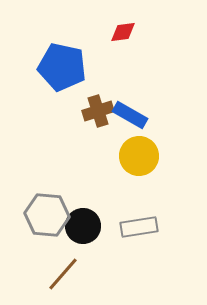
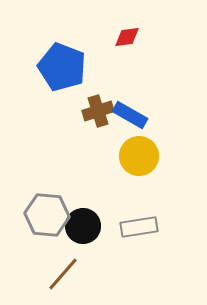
red diamond: moved 4 px right, 5 px down
blue pentagon: rotated 9 degrees clockwise
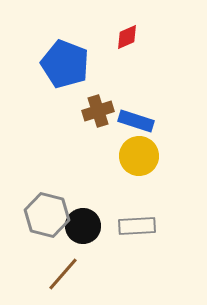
red diamond: rotated 16 degrees counterclockwise
blue pentagon: moved 3 px right, 3 px up
blue rectangle: moved 6 px right, 6 px down; rotated 12 degrees counterclockwise
gray hexagon: rotated 9 degrees clockwise
gray rectangle: moved 2 px left, 1 px up; rotated 6 degrees clockwise
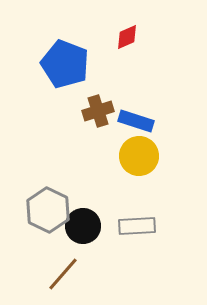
gray hexagon: moved 1 px right, 5 px up; rotated 12 degrees clockwise
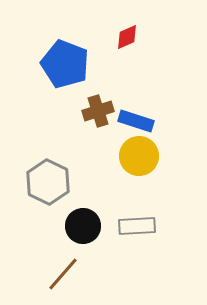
gray hexagon: moved 28 px up
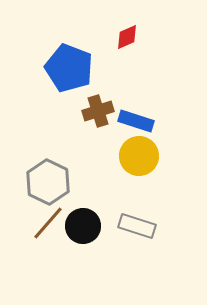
blue pentagon: moved 4 px right, 4 px down
gray rectangle: rotated 21 degrees clockwise
brown line: moved 15 px left, 51 px up
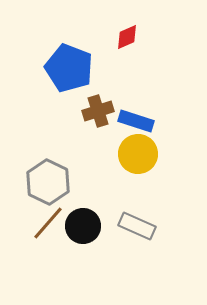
yellow circle: moved 1 px left, 2 px up
gray rectangle: rotated 6 degrees clockwise
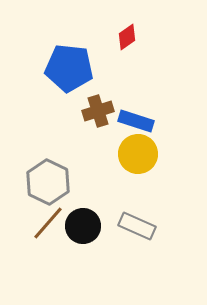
red diamond: rotated 12 degrees counterclockwise
blue pentagon: rotated 15 degrees counterclockwise
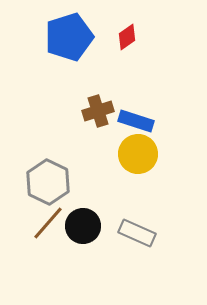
blue pentagon: moved 31 px up; rotated 24 degrees counterclockwise
gray rectangle: moved 7 px down
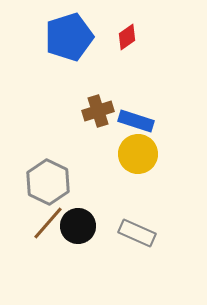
black circle: moved 5 px left
